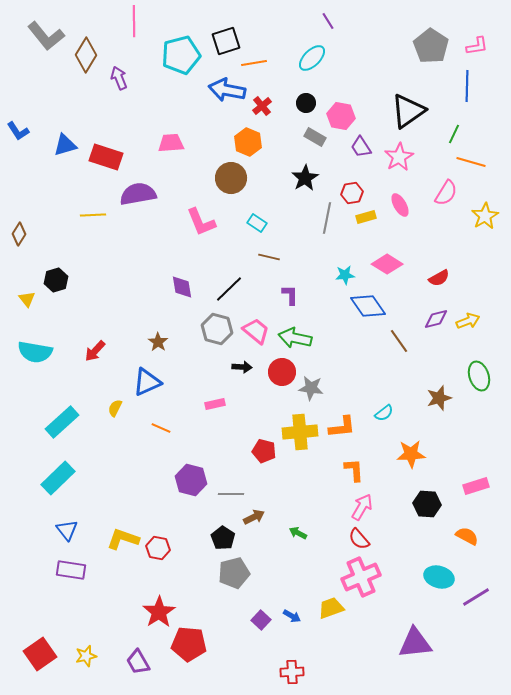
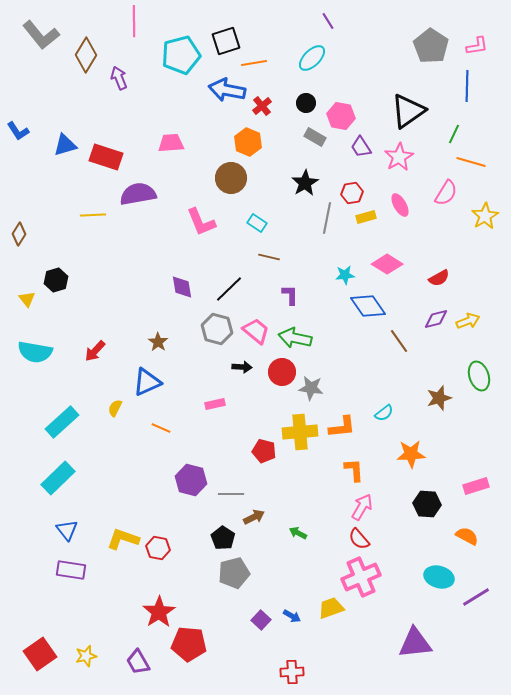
gray L-shape at (46, 36): moved 5 px left, 1 px up
black star at (305, 178): moved 5 px down
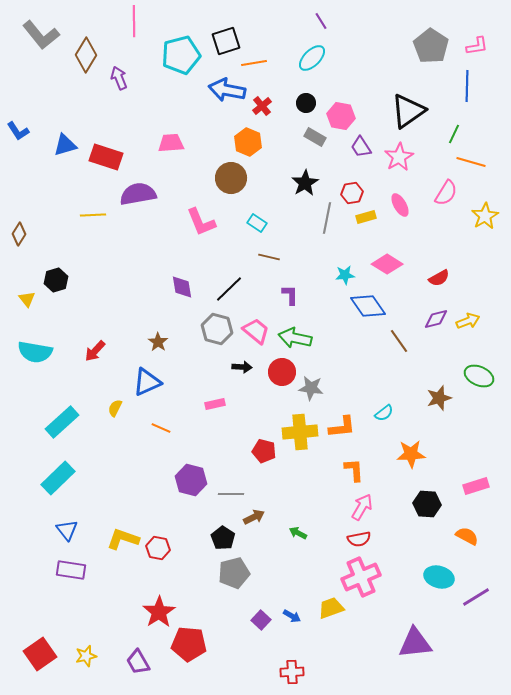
purple line at (328, 21): moved 7 px left
green ellipse at (479, 376): rotated 48 degrees counterclockwise
red semicircle at (359, 539): rotated 60 degrees counterclockwise
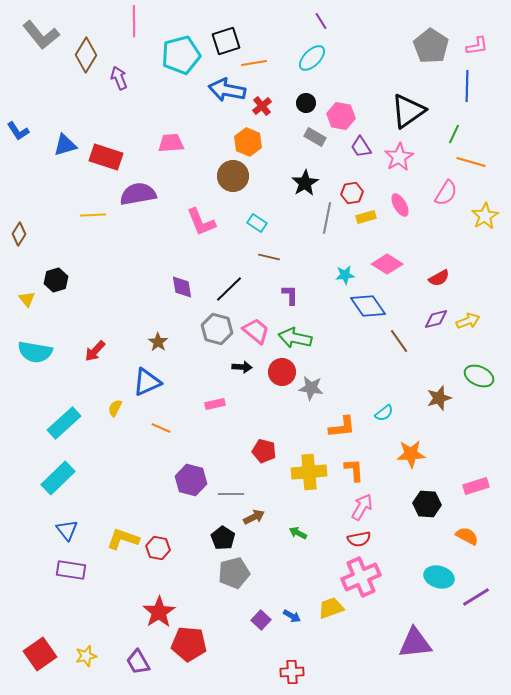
brown circle at (231, 178): moved 2 px right, 2 px up
cyan rectangle at (62, 422): moved 2 px right, 1 px down
yellow cross at (300, 432): moved 9 px right, 40 px down
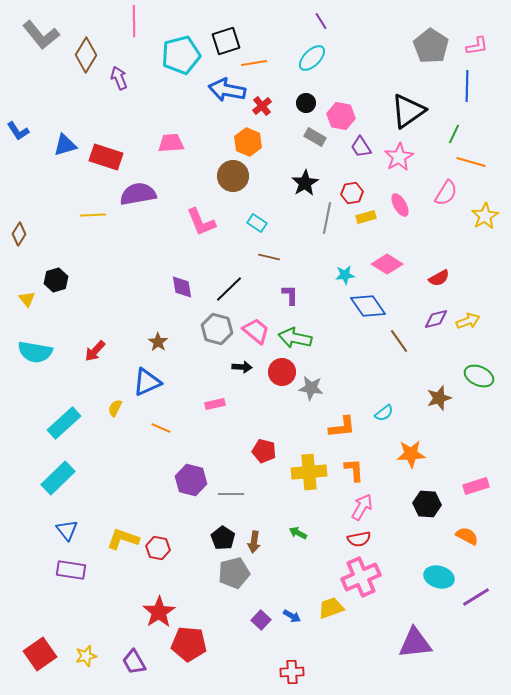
brown arrow at (254, 517): moved 25 px down; rotated 125 degrees clockwise
purple trapezoid at (138, 662): moved 4 px left
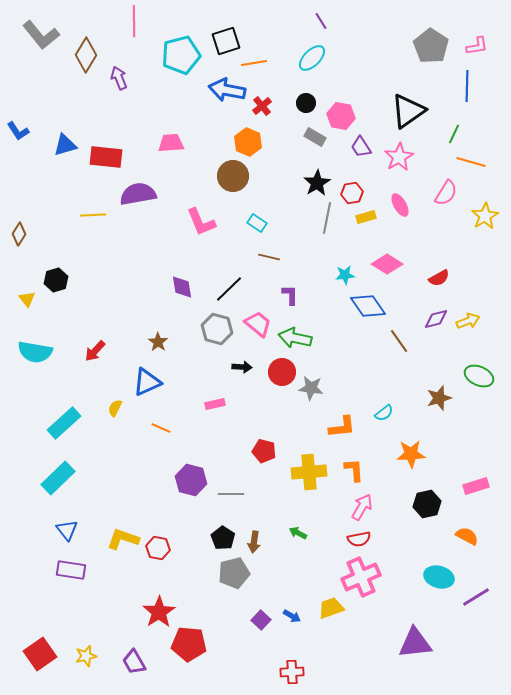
red rectangle at (106, 157): rotated 12 degrees counterclockwise
black star at (305, 183): moved 12 px right
pink trapezoid at (256, 331): moved 2 px right, 7 px up
black hexagon at (427, 504): rotated 16 degrees counterclockwise
